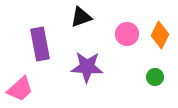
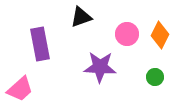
purple star: moved 13 px right
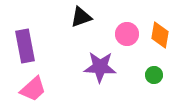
orange diamond: rotated 16 degrees counterclockwise
purple rectangle: moved 15 px left, 2 px down
green circle: moved 1 px left, 2 px up
pink trapezoid: moved 13 px right
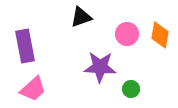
green circle: moved 23 px left, 14 px down
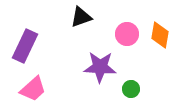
purple rectangle: rotated 36 degrees clockwise
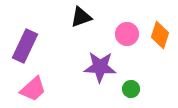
orange diamond: rotated 8 degrees clockwise
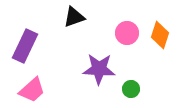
black triangle: moved 7 px left
pink circle: moved 1 px up
purple star: moved 1 px left, 2 px down
pink trapezoid: moved 1 px left, 1 px down
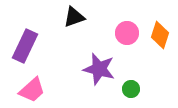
purple star: rotated 12 degrees clockwise
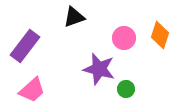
pink circle: moved 3 px left, 5 px down
purple rectangle: rotated 12 degrees clockwise
green circle: moved 5 px left
